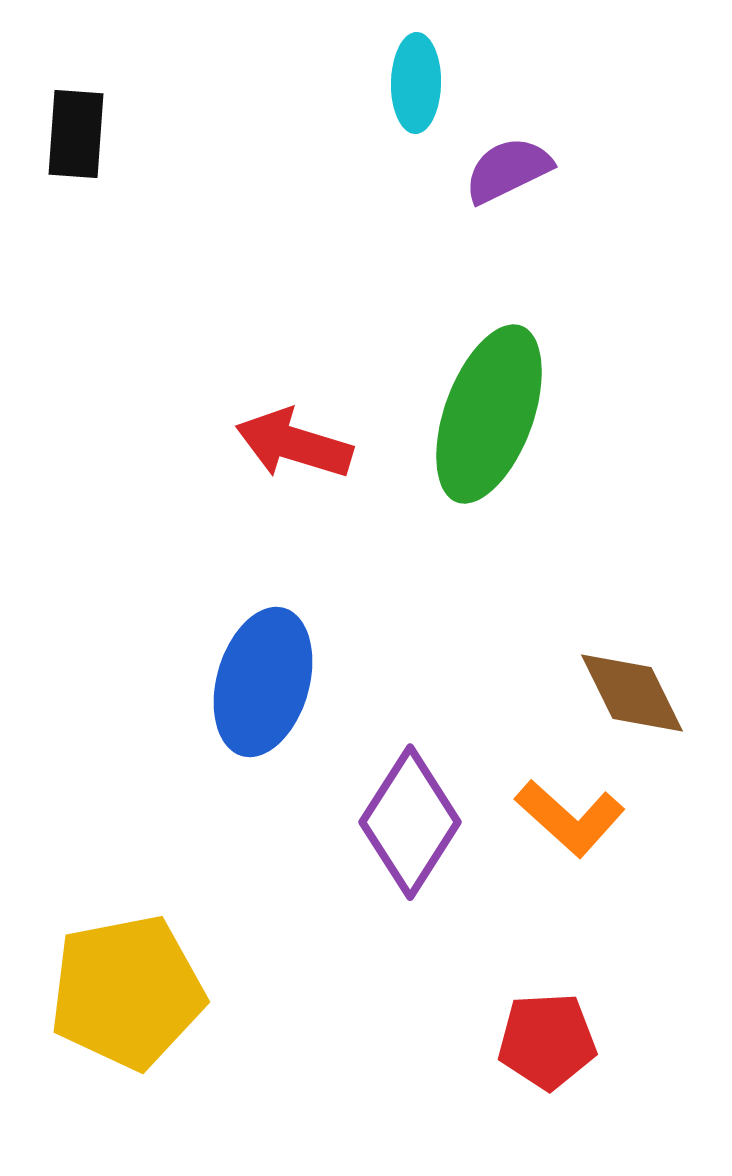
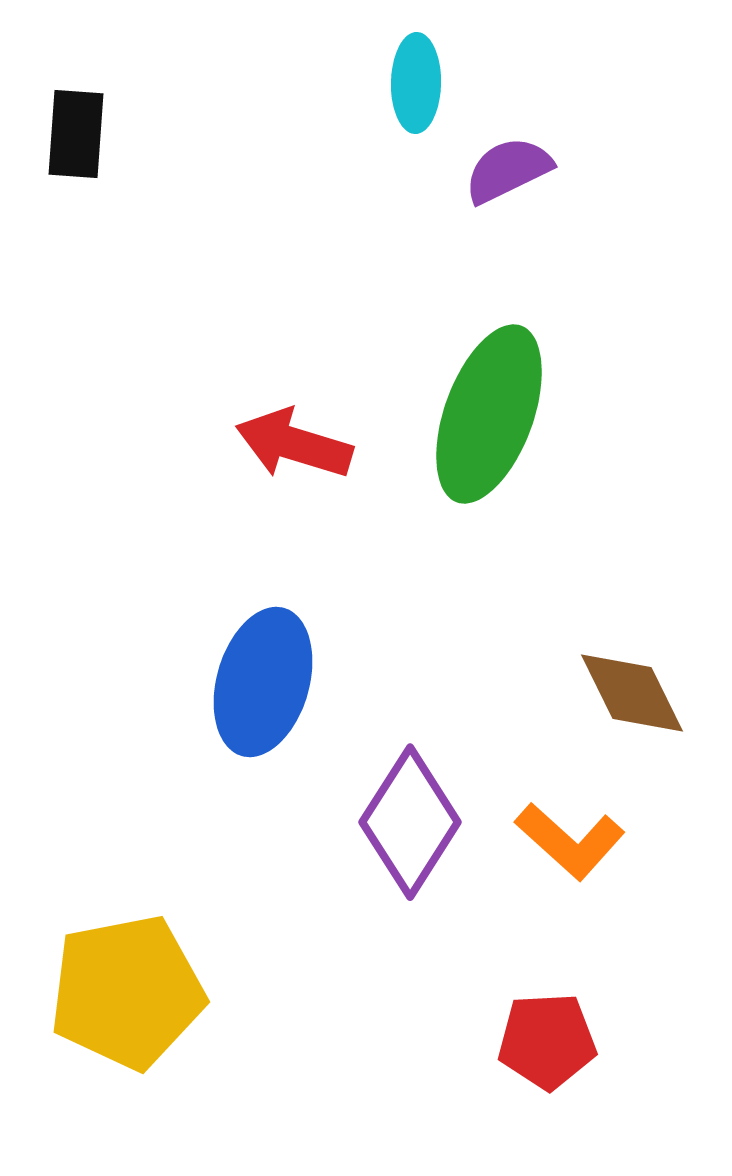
orange L-shape: moved 23 px down
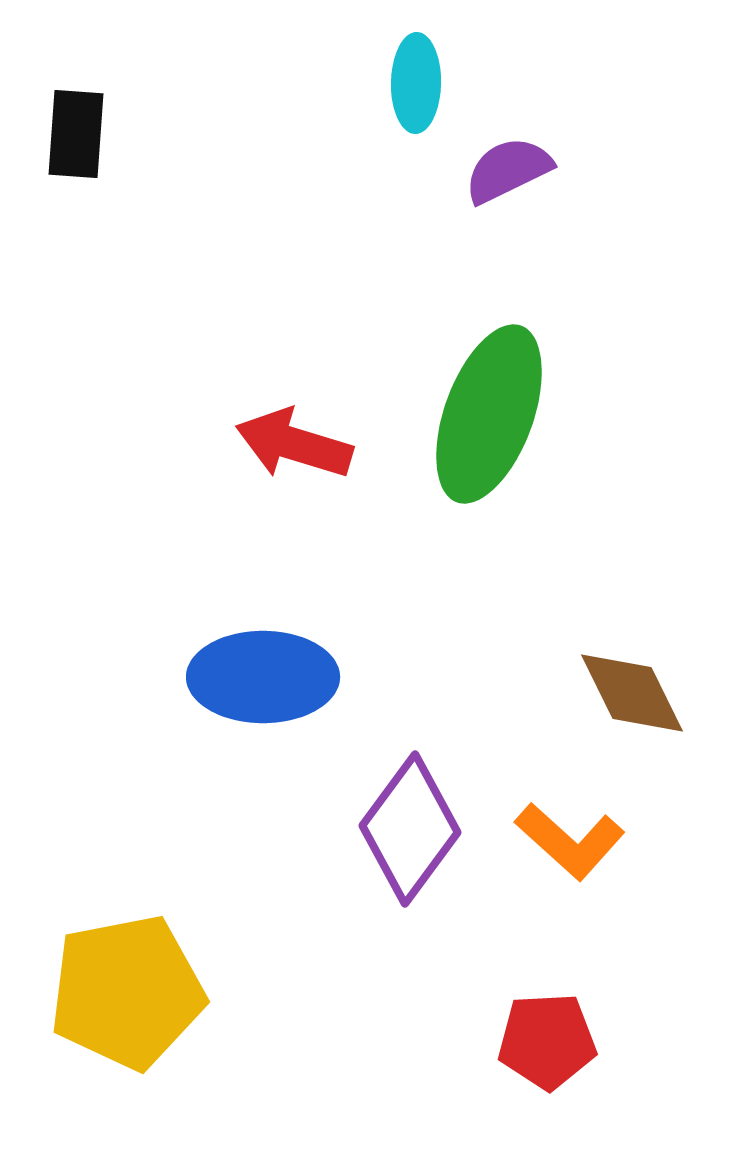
blue ellipse: moved 5 px up; rotated 74 degrees clockwise
purple diamond: moved 7 px down; rotated 4 degrees clockwise
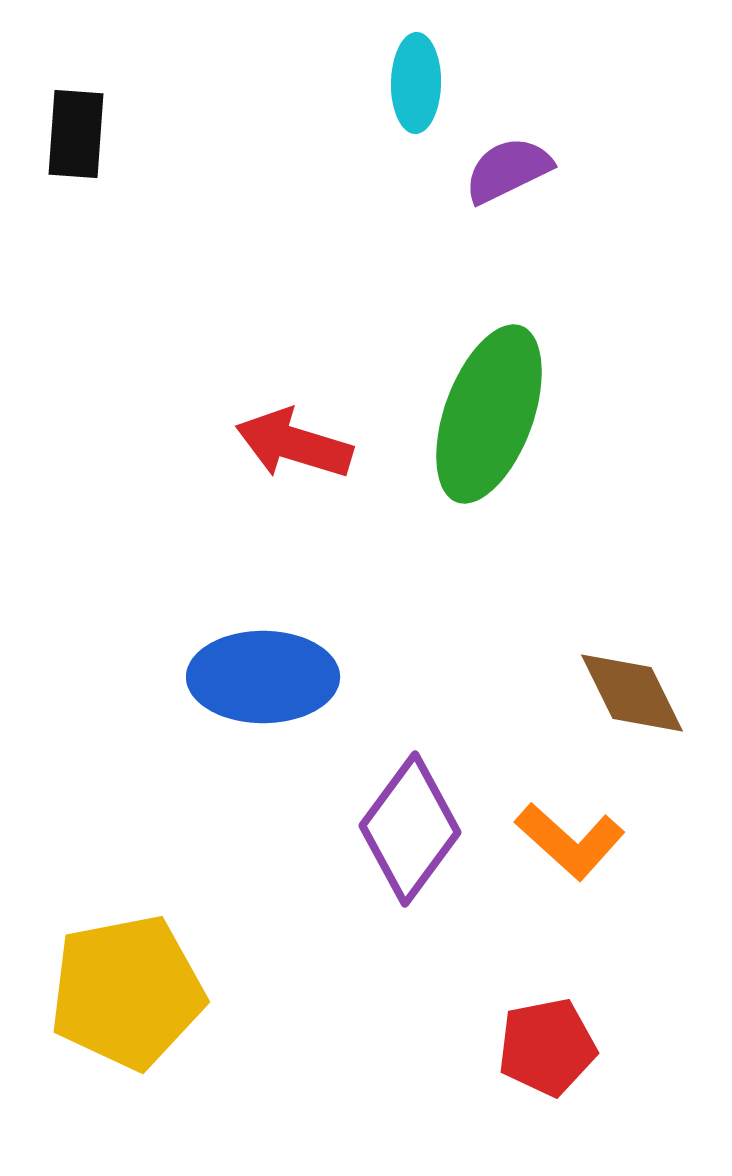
red pentagon: moved 6 px down; rotated 8 degrees counterclockwise
